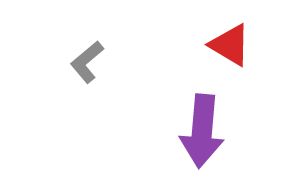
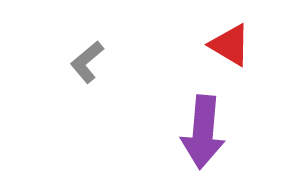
purple arrow: moved 1 px right, 1 px down
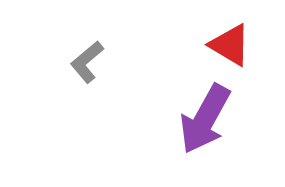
purple arrow: moved 2 px right, 13 px up; rotated 24 degrees clockwise
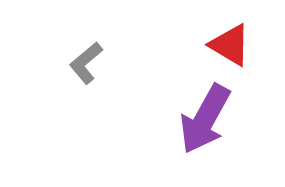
gray L-shape: moved 1 px left, 1 px down
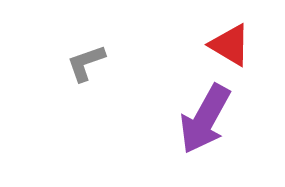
gray L-shape: rotated 21 degrees clockwise
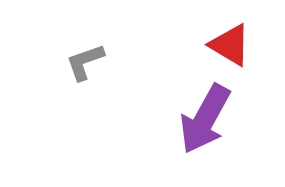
gray L-shape: moved 1 px left, 1 px up
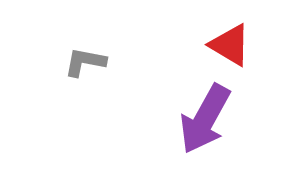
gray L-shape: rotated 30 degrees clockwise
